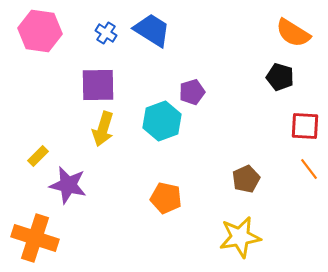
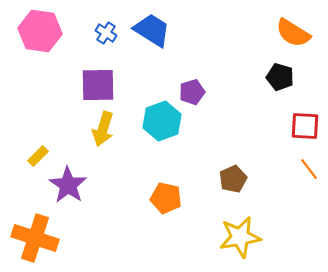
brown pentagon: moved 13 px left
purple star: rotated 21 degrees clockwise
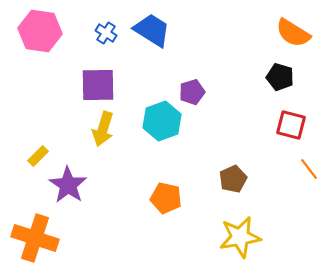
red square: moved 14 px left, 1 px up; rotated 12 degrees clockwise
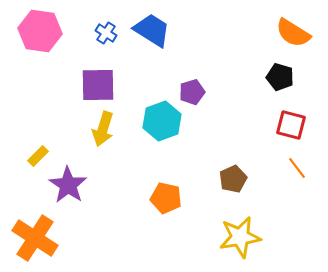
orange line: moved 12 px left, 1 px up
orange cross: rotated 15 degrees clockwise
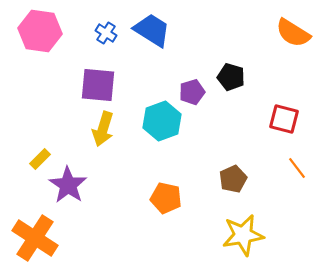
black pentagon: moved 49 px left
purple square: rotated 6 degrees clockwise
red square: moved 7 px left, 6 px up
yellow rectangle: moved 2 px right, 3 px down
yellow star: moved 3 px right, 2 px up
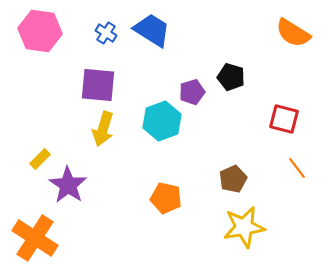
yellow star: moved 1 px right, 8 px up
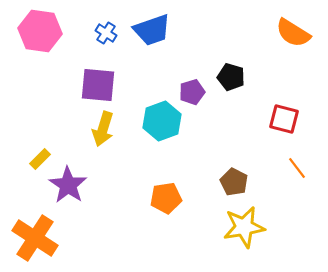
blue trapezoid: rotated 129 degrees clockwise
brown pentagon: moved 1 px right, 3 px down; rotated 20 degrees counterclockwise
orange pentagon: rotated 20 degrees counterclockwise
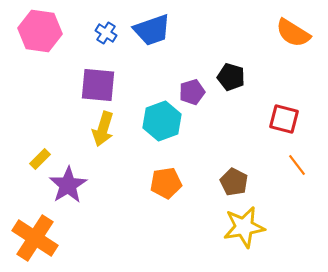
orange line: moved 3 px up
purple star: rotated 6 degrees clockwise
orange pentagon: moved 15 px up
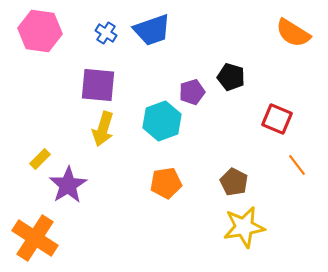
red square: moved 7 px left; rotated 8 degrees clockwise
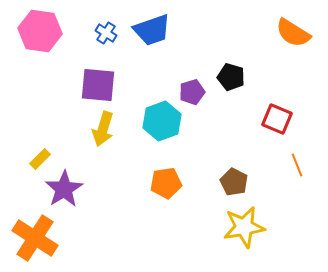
orange line: rotated 15 degrees clockwise
purple star: moved 4 px left, 4 px down
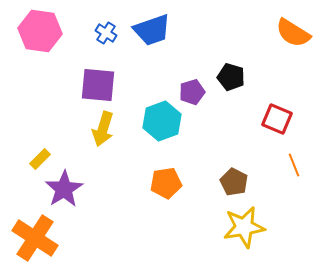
orange line: moved 3 px left
